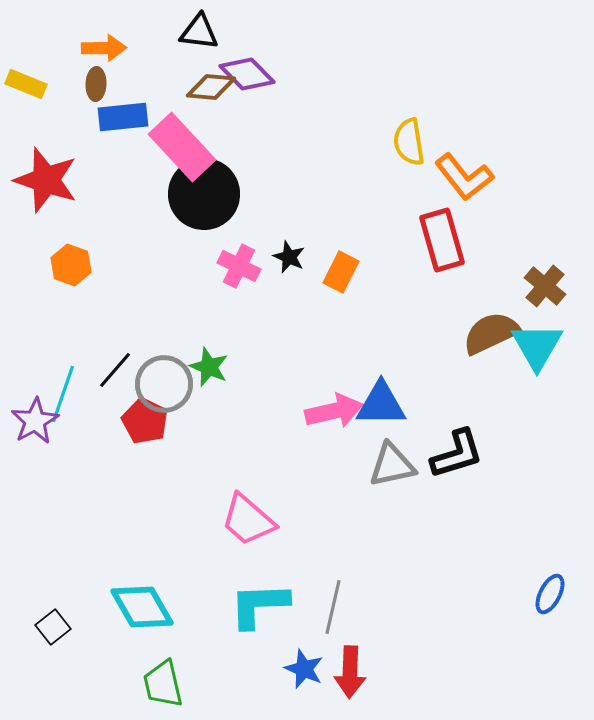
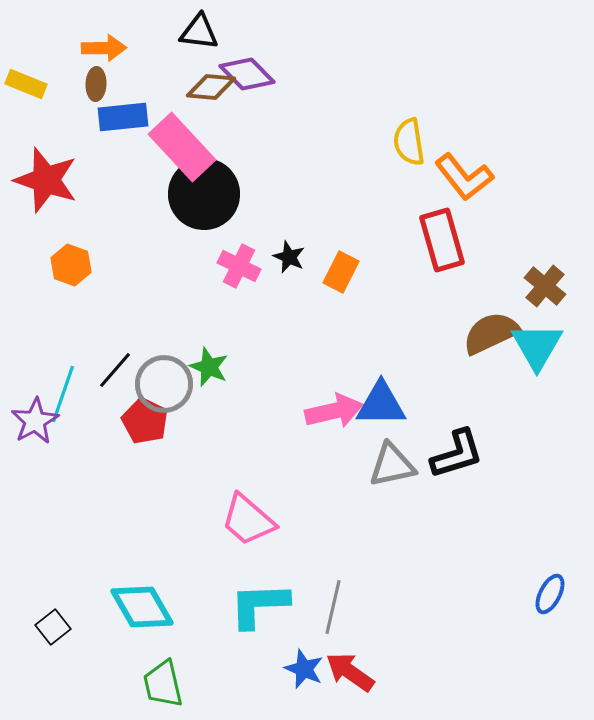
red arrow: rotated 123 degrees clockwise
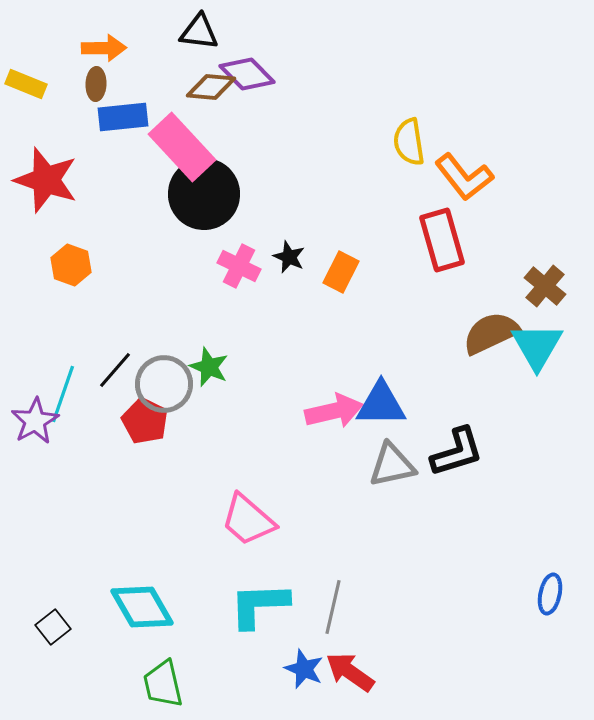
black L-shape: moved 2 px up
blue ellipse: rotated 15 degrees counterclockwise
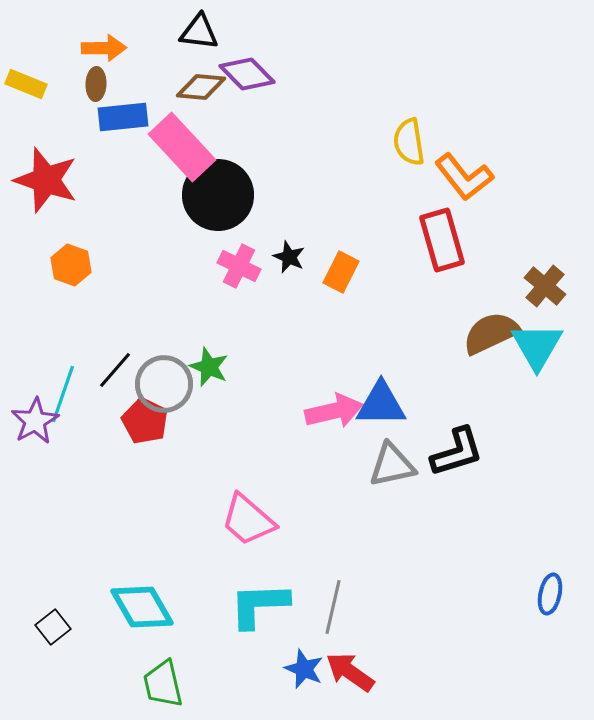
brown diamond: moved 10 px left
black circle: moved 14 px right, 1 px down
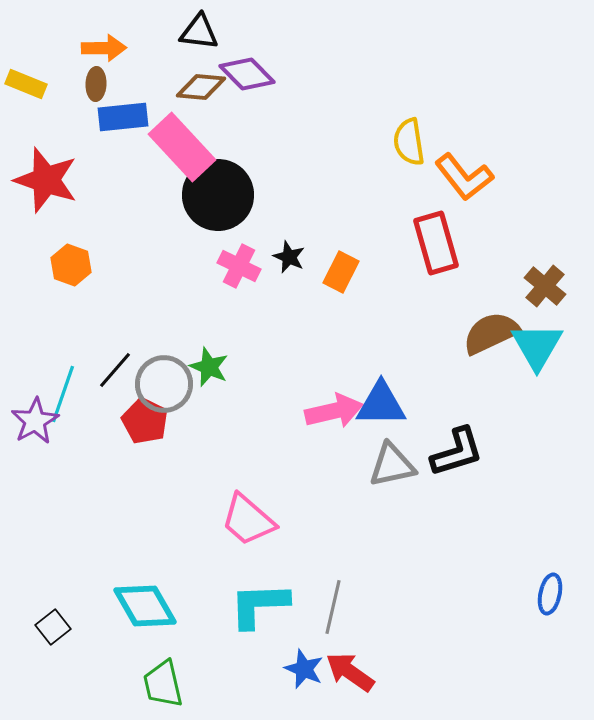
red rectangle: moved 6 px left, 3 px down
cyan diamond: moved 3 px right, 1 px up
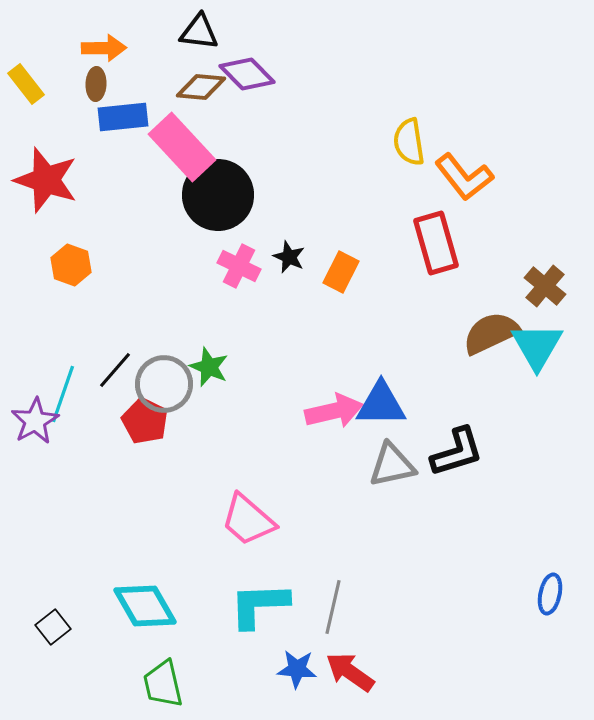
yellow rectangle: rotated 30 degrees clockwise
blue star: moved 7 px left; rotated 18 degrees counterclockwise
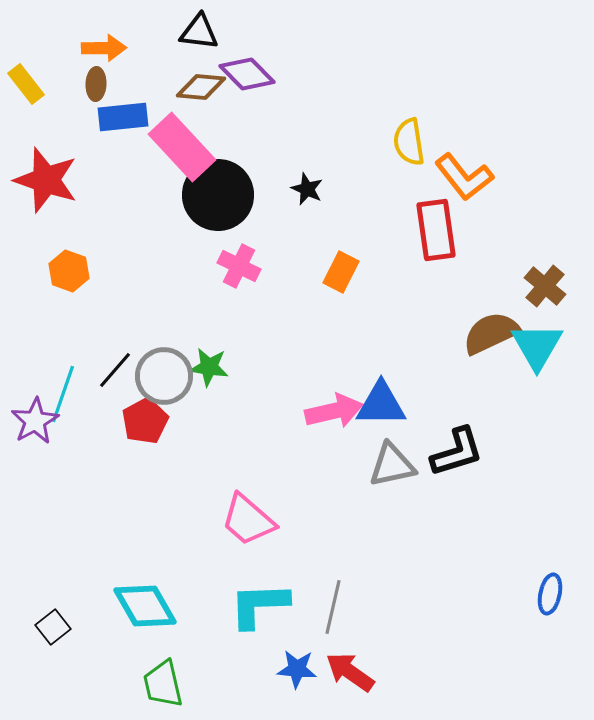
red rectangle: moved 13 px up; rotated 8 degrees clockwise
black star: moved 18 px right, 68 px up
orange hexagon: moved 2 px left, 6 px down
green star: rotated 15 degrees counterclockwise
gray circle: moved 8 px up
red pentagon: rotated 18 degrees clockwise
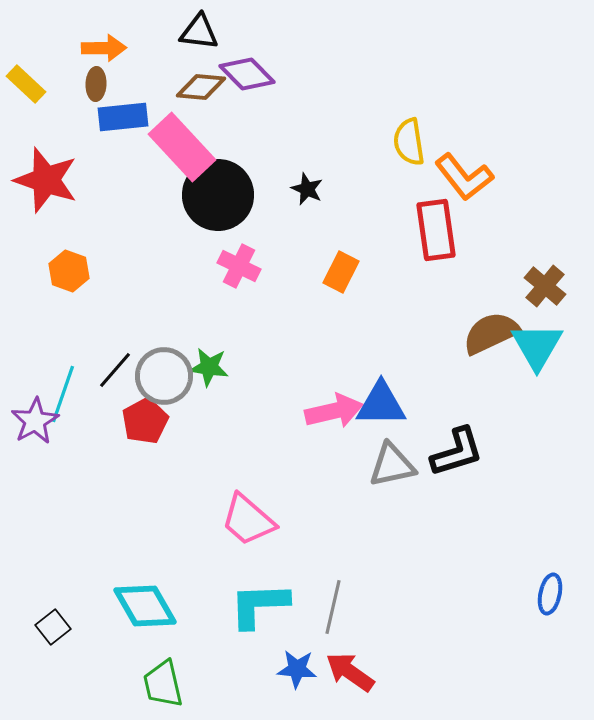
yellow rectangle: rotated 9 degrees counterclockwise
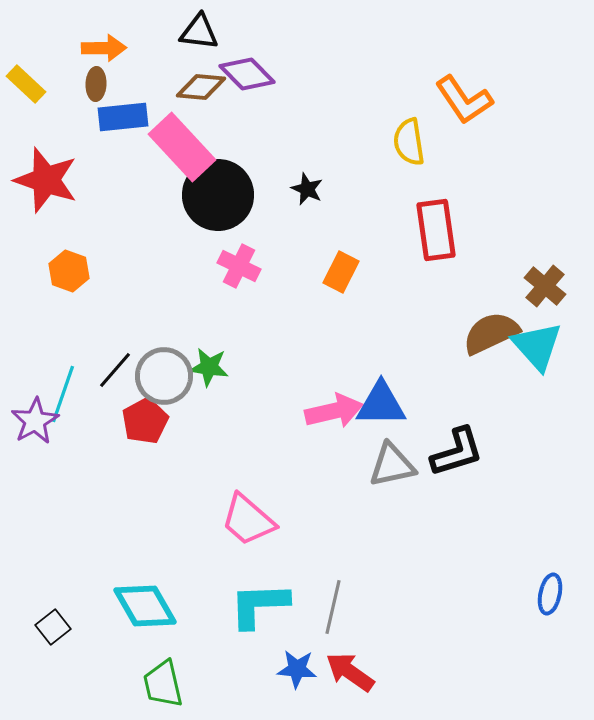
orange L-shape: moved 77 px up; rotated 4 degrees clockwise
cyan triangle: rotated 12 degrees counterclockwise
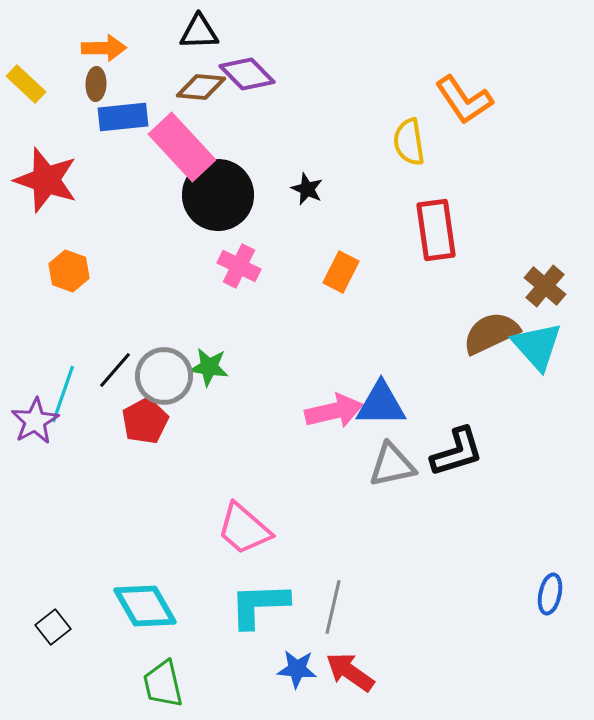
black triangle: rotated 9 degrees counterclockwise
pink trapezoid: moved 4 px left, 9 px down
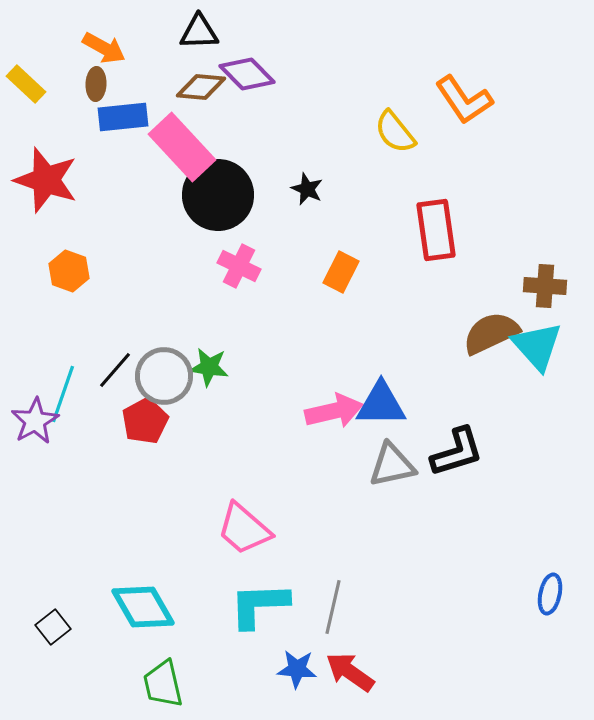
orange arrow: rotated 30 degrees clockwise
yellow semicircle: moved 14 px left, 10 px up; rotated 30 degrees counterclockwise
brown cross: rotated 36 degrees counterclockwise
cyan diamond: moved 2 px left, 1 px down
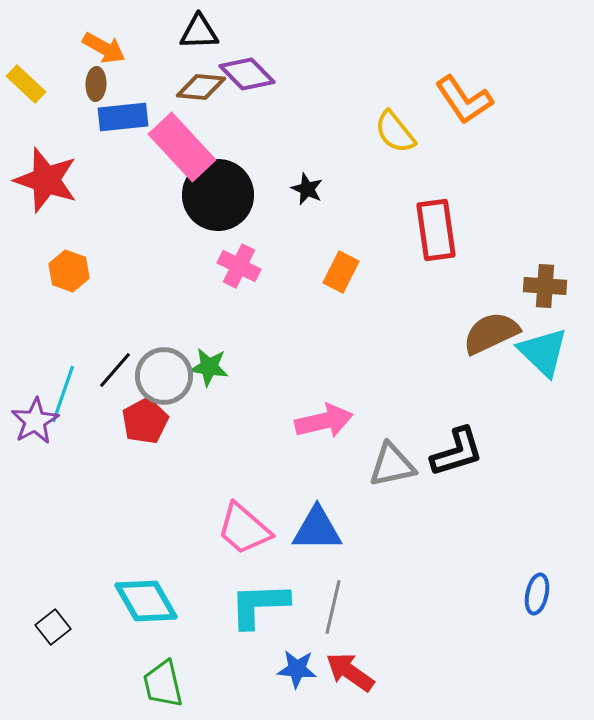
cyan triangle: moved 6 px right, 6 px down; rotated 4 degrees counterclockwise
blue triangle: moved 64 px left, 125 px down
pink arrow: moved 10 px left, 10 px down
blue ellipse: moved 13 px left
cyan diamond: moved 3 px right, 6 px up
